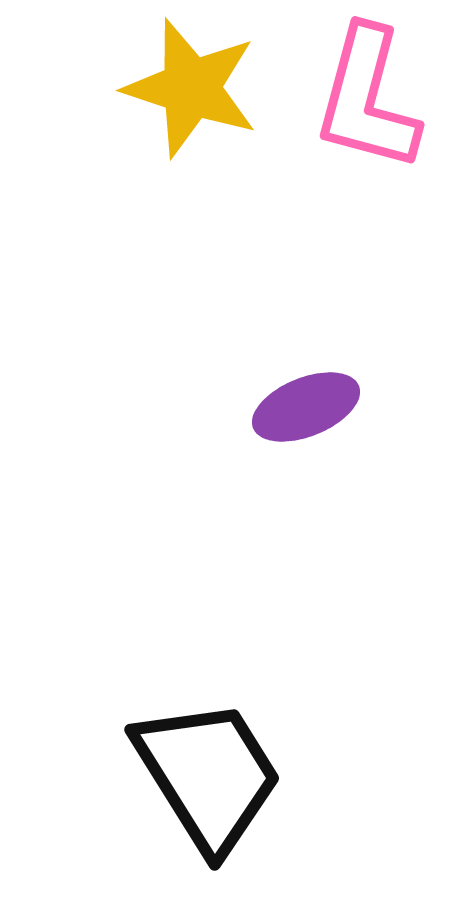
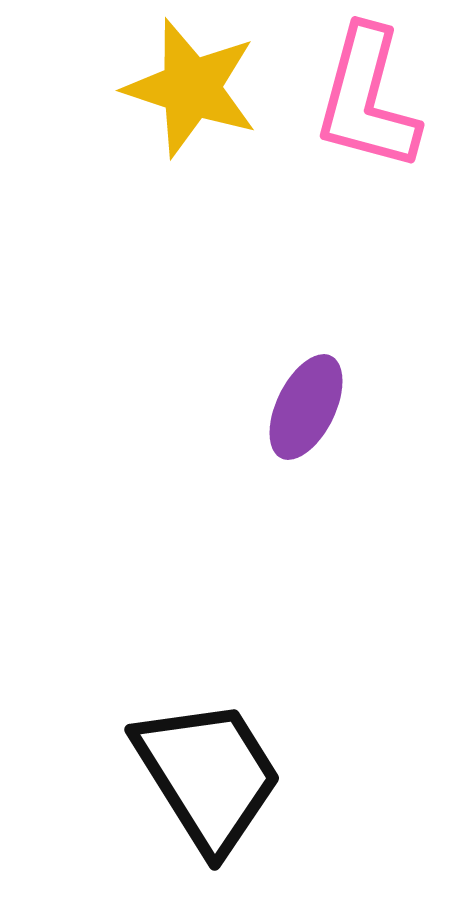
purple ellipse: rotated 42 degrees counterclockwise
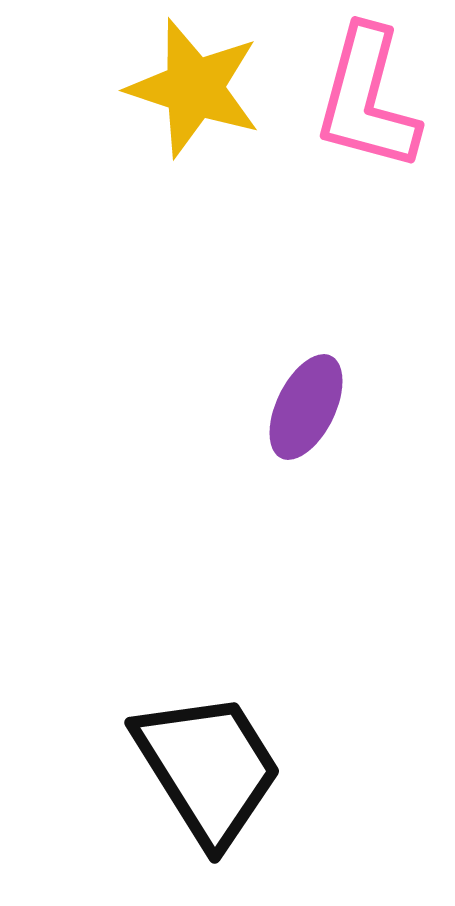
yellow star: moved 3 px right
black trapezoid: moved 7 px up
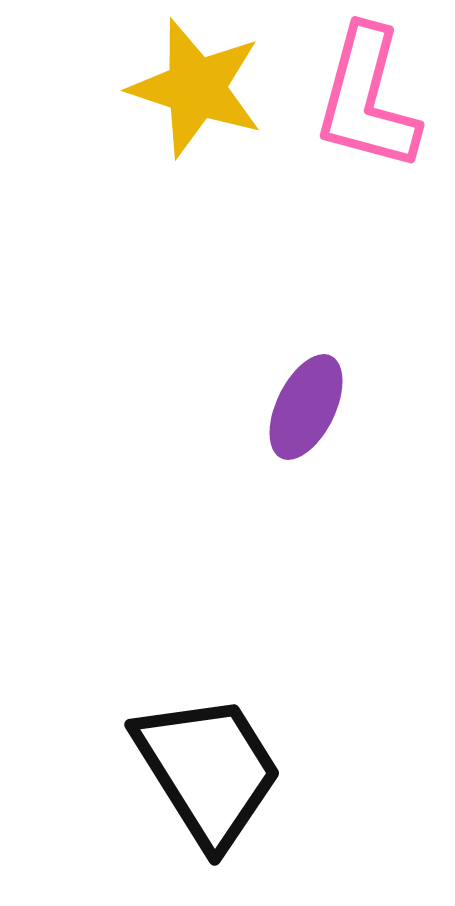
yellow star: moved 2 px right
black trapezoid: moved 2 px down
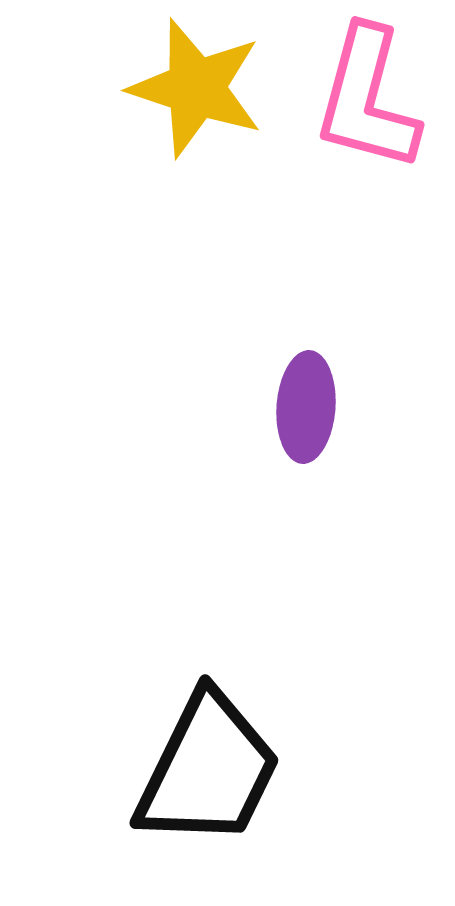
purple ellipse: rotated 22 degrees counterclockwise
black trapezoid: rotated 58 degrees clockwise
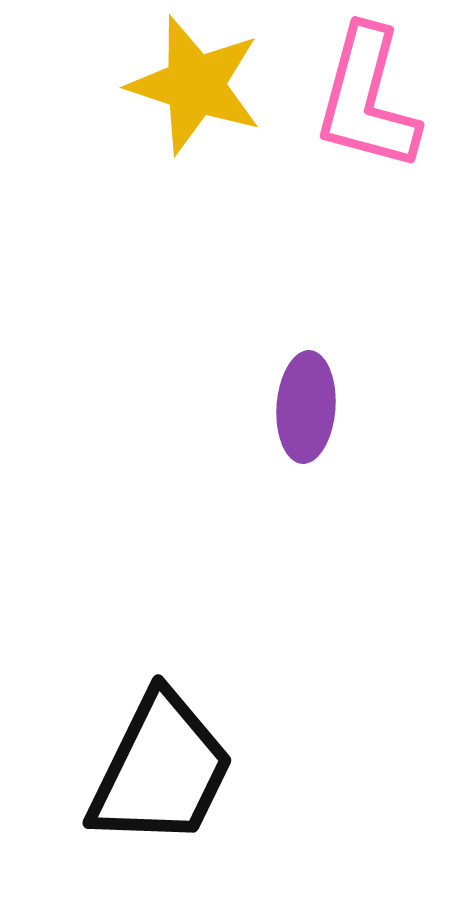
yellow star: moved 1 px left, 3 px up
black trapezoid: moved 47 px left
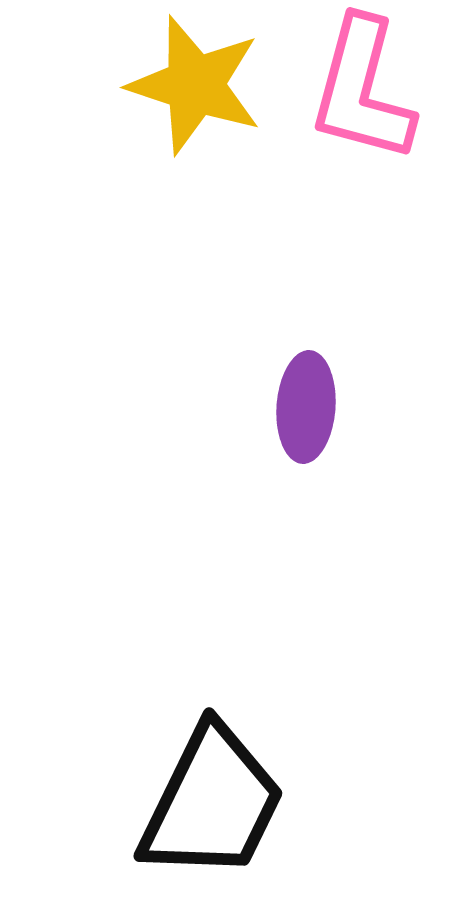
pink L-shape: moved 5 px left, 9 px up
black trapezoid: moved 51 px right, 33 px down
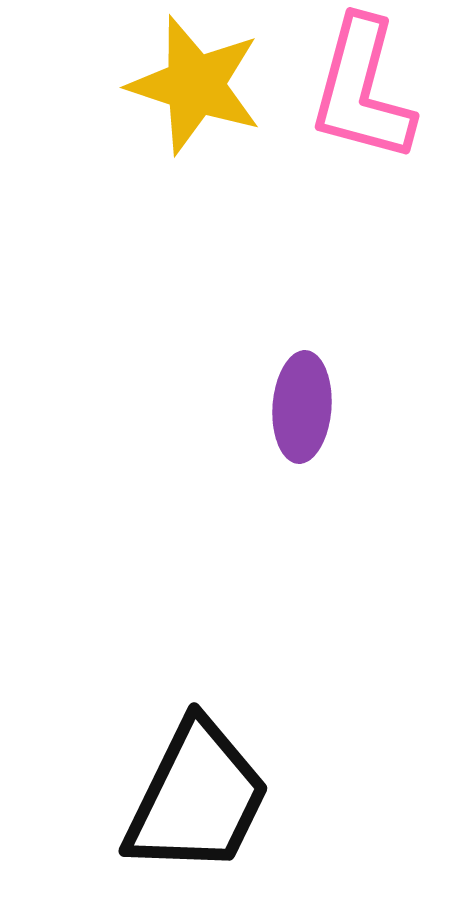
purple ellipse: moved 4 px left
black trapezoid: moved 15 px left, 5 px up
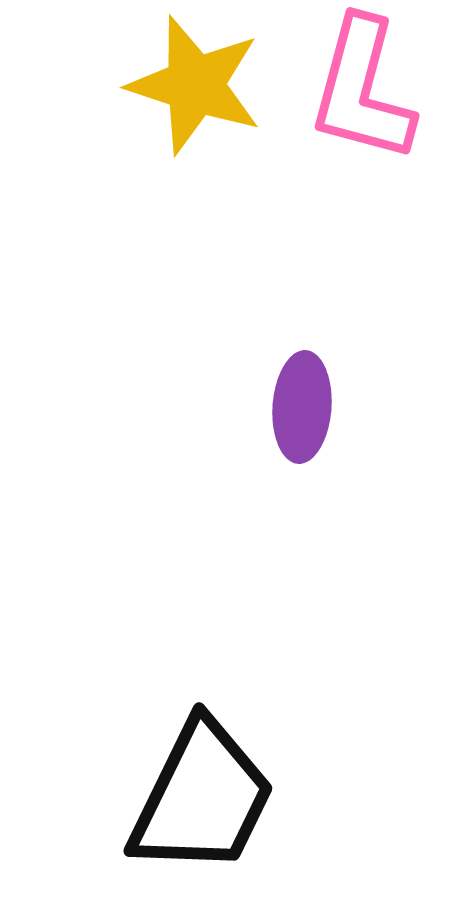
black trapezoid: moved 5 px right
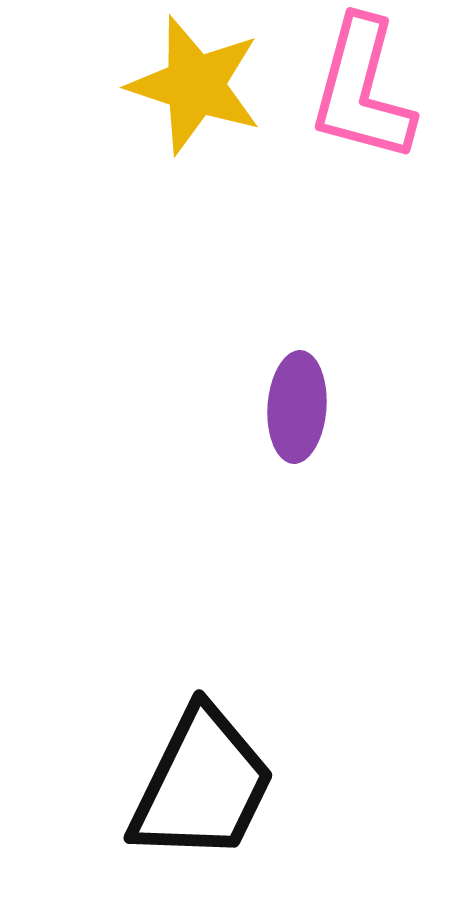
purple ellipse: moved 5 px left
black trapezoid: moved 13 px up
